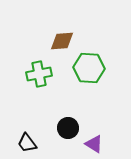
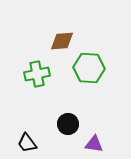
green cross: moved 2 px left
black circle: moved 4 px up
purple triangle: rotated 24 degrees counterclockwise
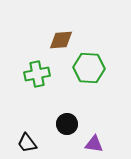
brown diamond: moved 1 px left, 1 px up
black circle: moved 1 px left
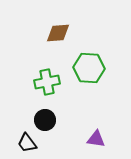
brown diamond: moved 3 px left, 7 px up
green cross: moved 10 px right, 8 px down
black circle: moved 22 px left, 4 px up
purple triangle: moved 2 px right, 5 px up
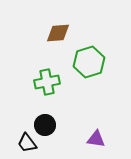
green hexagon: moved 6 px up; rotated 20 degrees counterclockwise
black circle: moved 5 px down
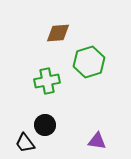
green cross: moved 1 px up
purple triangle: moved 1 px right, 2 px down
black trapezoid: moved 2 px left
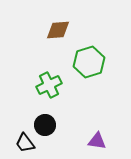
brown diamond: moved 3 px up
green cross: moved 2 px right, 4 px down; rotated 15 degrees counterclockwise
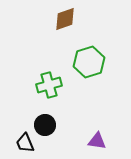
brown diamond: moved 7 px right, 11 px up; rotated 15 degrees counterclockwise
green cross: rotated 10 degrees clockwise
black trapezoid: rotated 15 degrees clockwise
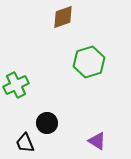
brown diamond: moved 2 px left, 2 px up
green cross: moved 33 px left; rotated 10 degrees counterclockwise
black circle: moved 2 px right, 2 px up
purple triangle: rotated 24 degrees clockwise
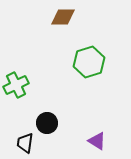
brown diamond: rotated 20 degrees clockwise
black trapezoid: rotated 30 degrees clockwise
